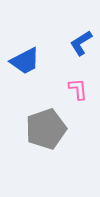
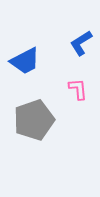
gray pentagon: moved 12 px left, 9 px up
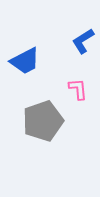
blue L-shape: moved 2 px right, 2 px up
gray pentagon: moved 9 px right, 1 px down
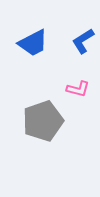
blue trapezoid: moved 8 px right, 18 px up
pink L-shape: rotated 110 degrees clockwise
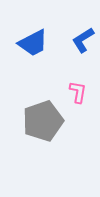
blue L-shape: moved 1 px up
pink L-shape: moved 3 px down; rotated 95 degrees counterclockwise
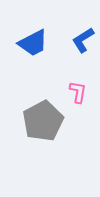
gray pentagon: rotated 9 degrees counterclockwise
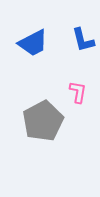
blue L-shape: rotated 72 degrees counterclockwise
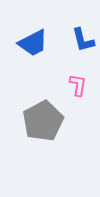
pink L-shape: moved 7 px up
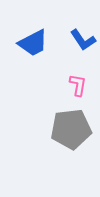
blue L-shape: rotated 20 degrees counterclockwise
gray pentagon: moved 28 px right, 8 px down; rotated 21 degrees clockwise
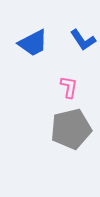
pink L-shape: moved 9 px left, 2 px down
gray pentagon: rotated 6 degrees counterclockwise
